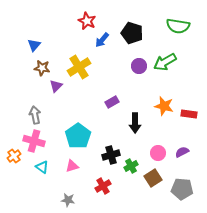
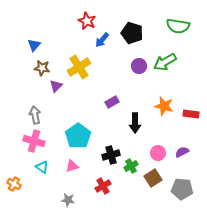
red rectangle: moved 2 px right
orange cross: moved 28 px down; rotated 24 degrees counterclockwise
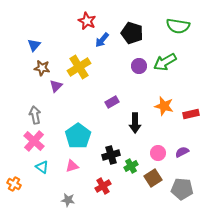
red rectangle: rotated 21 degrees counterclockwise
pink cross: rotated 25 degrees clockwise
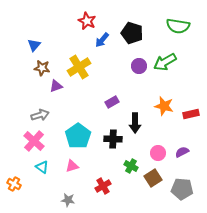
purple triangle: rotated 24 degrees clockwise
gray arrow: moved 5 px right; rotated 84 degrees clockwise
black cross: moved 2 px right, 16 px up; rotated 18 degrees clockwise
green cross: rotated 32 degrees counterclockwise
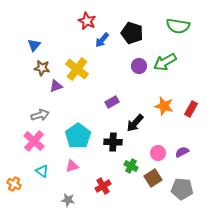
yellow cross: moved 2 px left, 2 px down; rotated 20 degrees counterclockwise
red rectangle: moved 5 px up; rotated 49 degrees counterclockwise
black arrow: rotated 42 degrees clockwise
black cross: moved 3 px down
cyan triangle: moved 4 px down
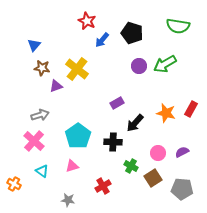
green arrow: moved 2 px down
purple rectangle: moved 5 px right, 1 px down
orange star: moved 2 px right, 7 px down
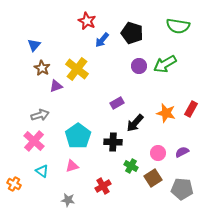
brown star: rotated 21 degrees clockwise
